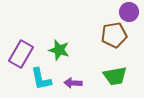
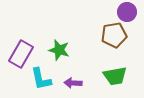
purple circle: moved 2 px left
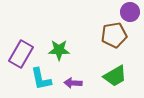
purple circle: moved 3 px right
green star: rotated 15 degrees counterclockwise
green trapezoid: rotated 20 degrees counterclockwise
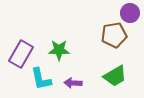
purple circle: moved 1 px down
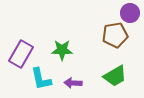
brown pentagon: moved 1 px right
green star: moved 3 px right
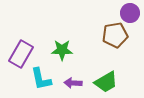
green trapezoid: moved 9 px left, 6 px down
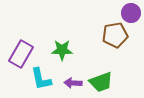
purple circle: moved 1 px right
green trapezoid: moved 5 px left; rotated 10 degrees clockwise
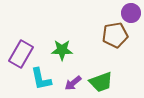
purple arrow: rotated 42 degrees counterclockwise
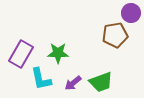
green star: moved 4 px left, 3 px down
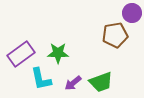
purple circle: moved 1 px right
purple rectangle: rotated 24 degrees clockwise
